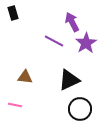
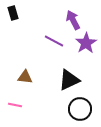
purple arrow: moved 1 px right, 2 px up
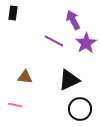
black rectangle: rotated 24 degrees clockwise
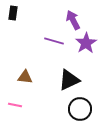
purple line: rotated 12 degrees counterclockwise
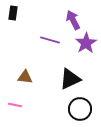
purple line: moved 4 px left, 1 px up
black triangle: moved 1 px right, 1 px up
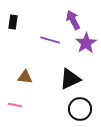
black rectangle: moved 9 px down
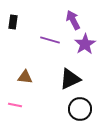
purple star: moved 1 px left, 1 px down
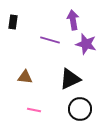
purple arrow: rotated 18 degrees clockwise
purple star: moved 1 px right; rotated 25 degrees counterclockwise
pink line: moved 19 px right, 5 px down
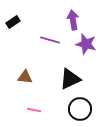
black rectangle: rotated 48 degrees clockwise
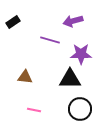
purple arrow: moved 1 px down; rotated 96 degrees counterclockwise
purple star: moved 5 px left, 10 px down; rotated 15 degrees counterclockwise
black triangle: rotated 25 degrees clockwise
